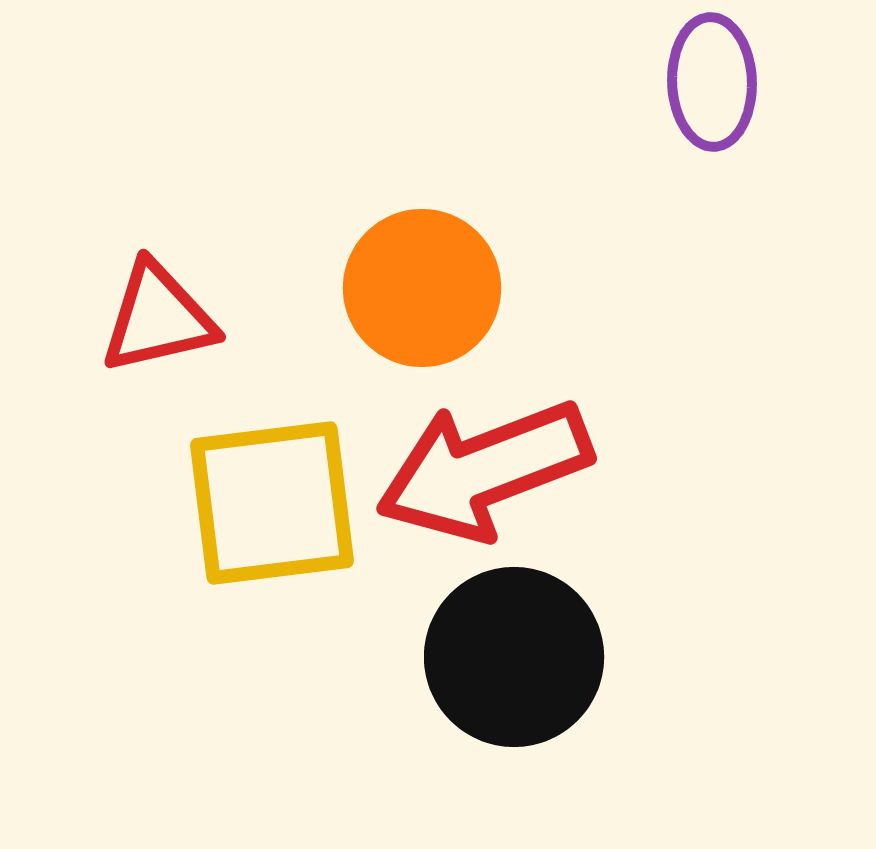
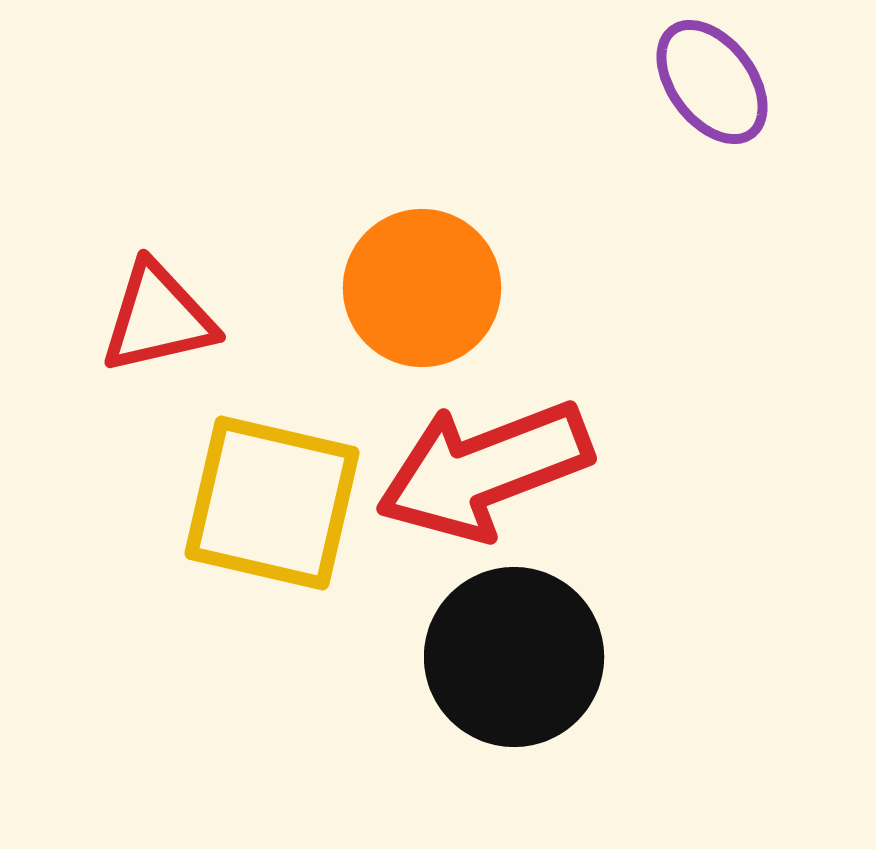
purple ellipse: rotated 35 degrees counterclockwise
yellow square: rotated 20 degrees clockwise
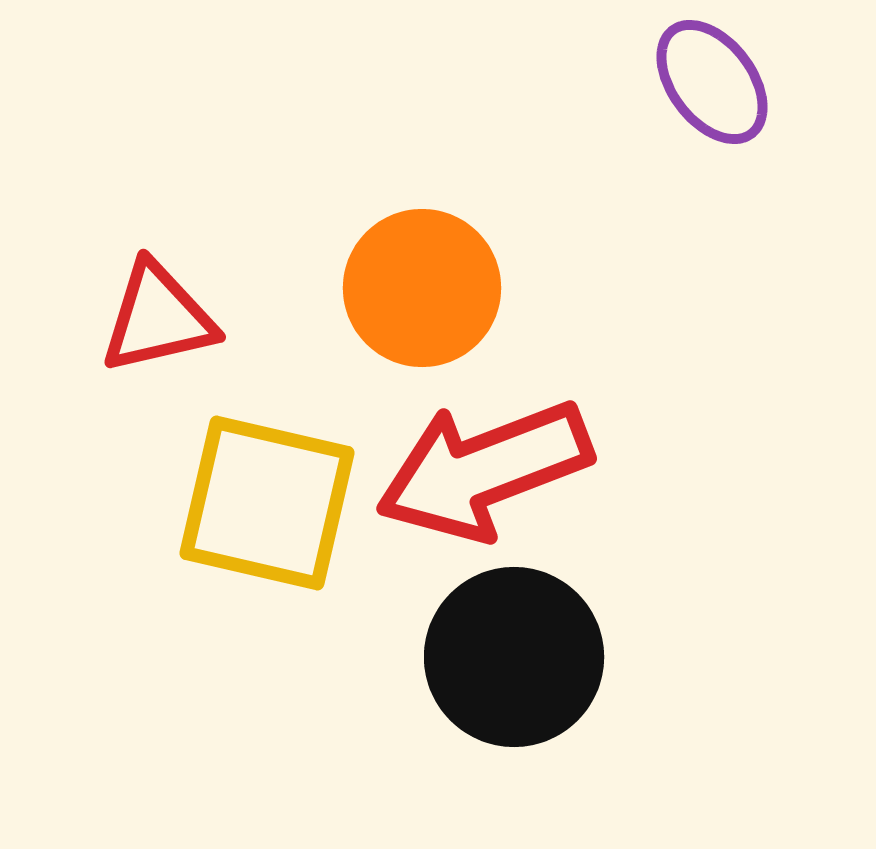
yellow square: moved 5 px left
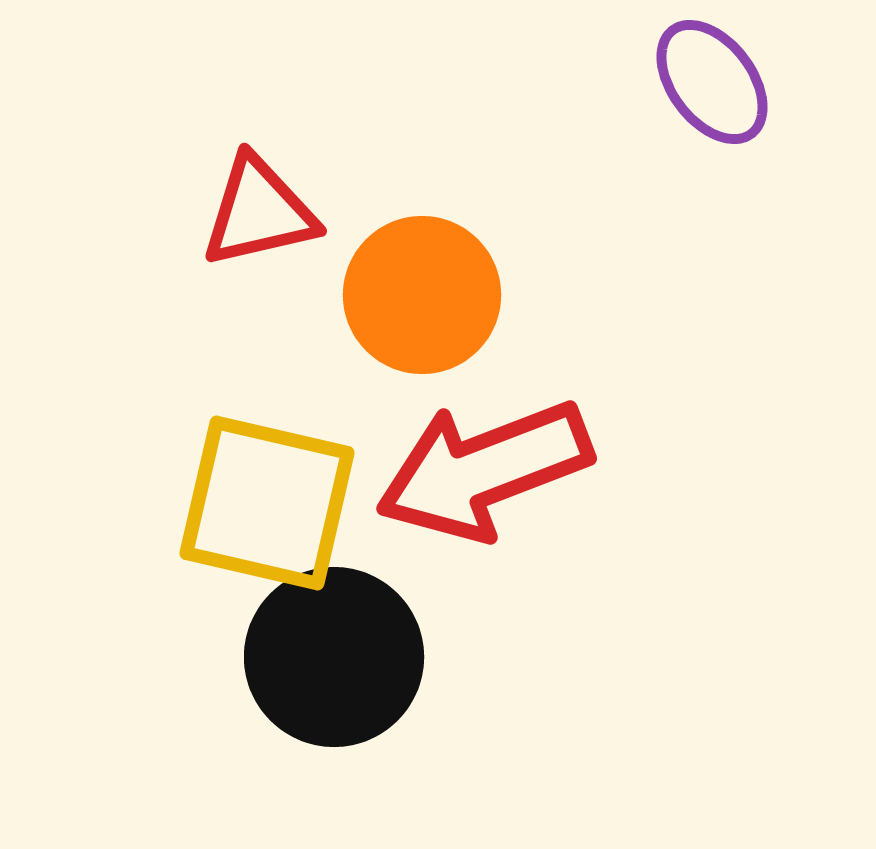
orange circle: moved 7 px down
red triangle: moved 101 px right, 106 px up
black circle: moved 180 px left
